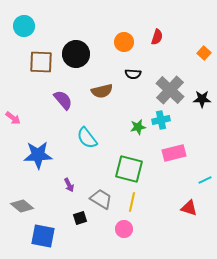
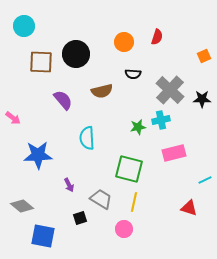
orange square: moved 3 px down; rotated 24 degrees clockwise
cyan semicircle: rotated 35 degrees clockwise
yellow line: moved 2 px right
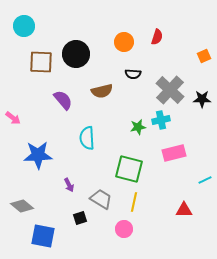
red triangle: moved 5 px left, 2 px down; rotated 18 degrees counterclockwise
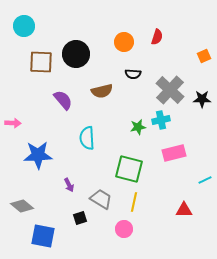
pink arrow: moved 5 px down; rotated 35 degrees counterclockwise
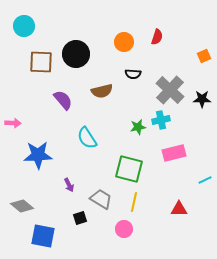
cyan semicircle: rotated 30 degrees counterclockwise
red triangle: moved 5 px left, 1 px up
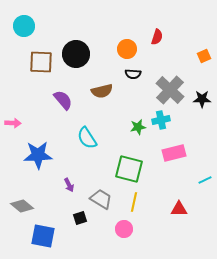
orange circle: moved 3 px right, 7 px down
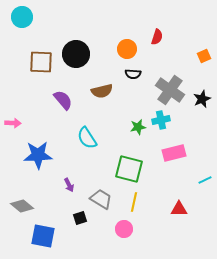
cyan circle: moved 2 px left, 9 px up
gray cross: rotated 8 degrees counterclockwise
black star: rotated 24 degrees counterclockwise
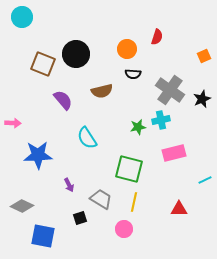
brown square: moved 2 px right, 2 px down; rotated 20 degrees clockwise
gray diamond: rotated 15 degrees counterclockwise
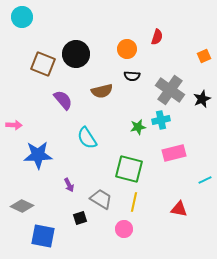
black semicircle: moved 1 px left, 2 px down
pink arrow: moved 1 px right, 2 px down
red triangle: rotated 12 degrees clockwise
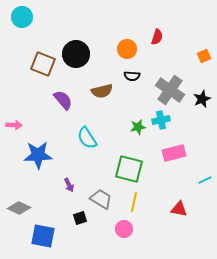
gray diamond: moved 3 px left, 2 px down
